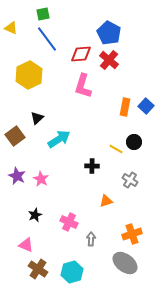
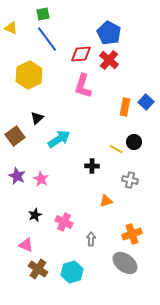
blue square: moved 4 px up
gray cross: rotated 21 degrees counterclockwise
pink cross: moved 5 px left
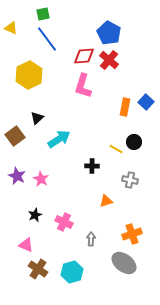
red diamond: moved 3 px right, 2 px down
gray ellipse: moved 1 px left
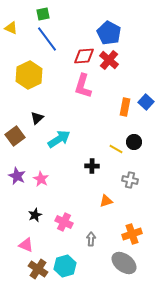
cyan hexagon: moved 7 px left, 6 px up
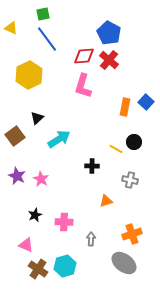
pink cross: rotated 24 degrees counterclockwise
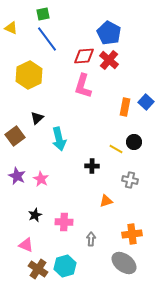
cyan arrow: rotated 110 degrees clockwise
orange cross: rotated 12 degrees clockwise
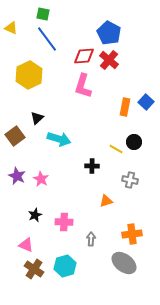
green square: rotated 24 degrees clockwise
cyan arrow: rotated 60 degrees counterclockwise
brown cross: moved 4 px left
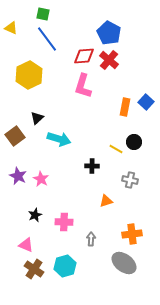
purple star: moved 1 px right
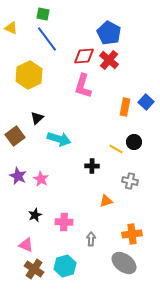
gray cross: moved 1 px down
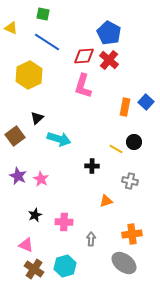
blue line: moved 3 px down; rotated 20 degrees counterclockwise
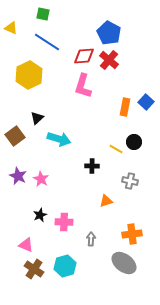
black star: moved 5 px right
